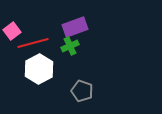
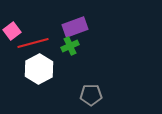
gray pentagon: moved 9 px right, 4 px down; rotated 20 degrees counterclockwise
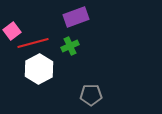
purple rectangle: moved 1 px right, 10 px up
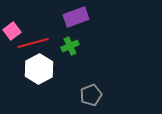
gray pentagon: rotated 20 degrees counterclockwise
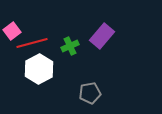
purple rectangle: moved 26 px right, 19 px down; rotated 30 degrees counterclockwise
red line: moved 1 px left
gray pentagon: moved 1 px left, 2 px up; rotated 10 degrees clockwise
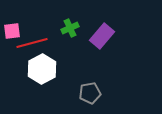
pink square: rotated 30 degrees clockwise
green cross: moved 18 px up
white hexagon: moved 3 px right
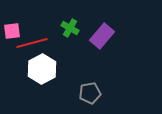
green cross: rotated 36 degrees counterclockwise
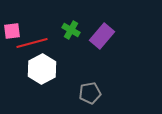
green cross: moved 1 px right, 2 px down
